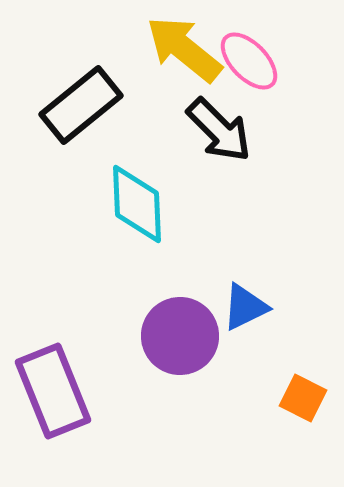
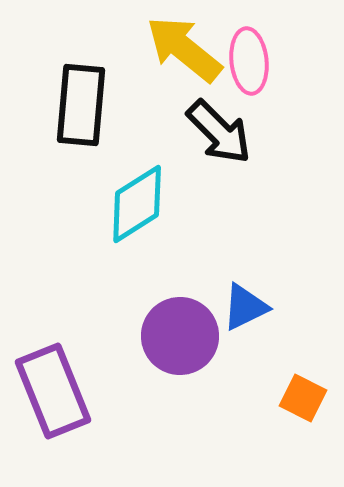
pink ellipse: rotated 38 degrees clockwise
black rectangle: rotated 46 degrees counterclockwise
black arrow: moved 2 px down
cyan diamond: rotated 60 degrees clockwise
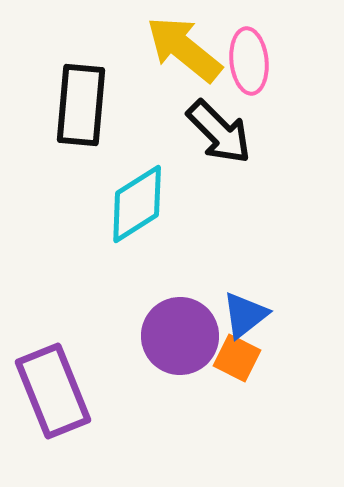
blue triangle: moved 8 px down; rotated 12 degrees counterclockwise
orange square: moved 66 px left, 40 px up
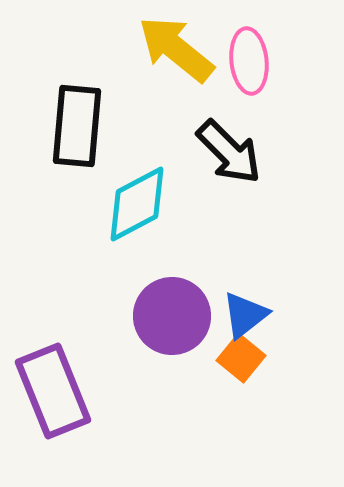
yellow arrow: moved 8 px left
black rectangle: moved 4 px left, 21 px down
black arrow: moved 10 px right, 20 px down
cyan diamond: rotated 4 degrees clockwise
purple circle: moved 8 px left, 20 px up
orange square: moved 4 px right; rotated 12 degrees clockwise
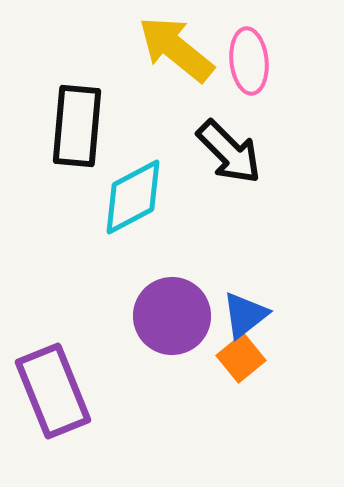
cyan diamond: moved 4 px left, 7 px up
orange square: rotated 12 degrees clockwise
